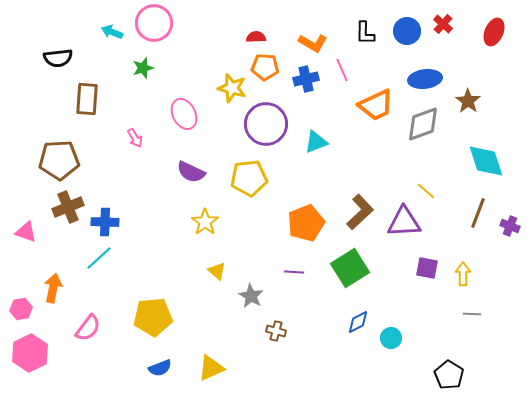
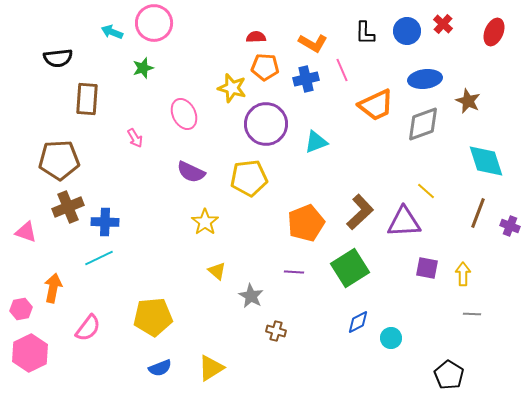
brown star at (468, 101): rotated 10 degrees counterclockwise
cyan line at (99, 258): rotated 16 degrees clockwise
yellow triangle at (211, 368): rotated 8 degrees counterclockwise
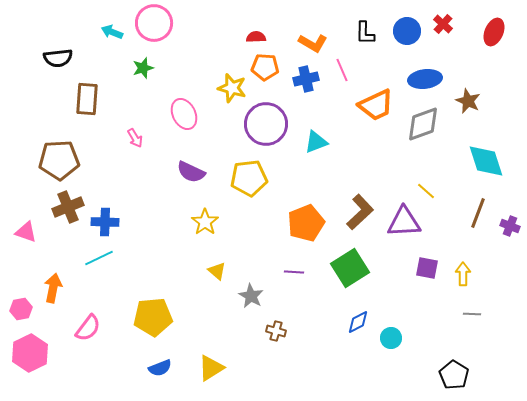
black pentagon at (449, 375): moved 5 px right
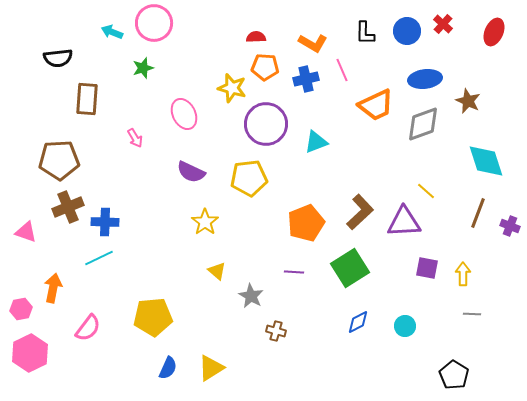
cyan circle at (391, 338): moved 14 px right, 12 px up
blue semicircle at (160, 368): moved 8 px right; rotated 45 degrees counterclockwise
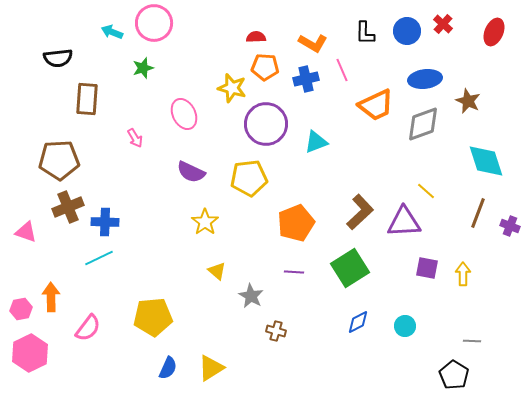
orange pentagon at (306, 223): moved 10 px left
orange arrow at (53, 288): moved 2 px left, 9 px down; rotated 12 degrees counterclockwise
gray line at (472, 314): moved 27 px down
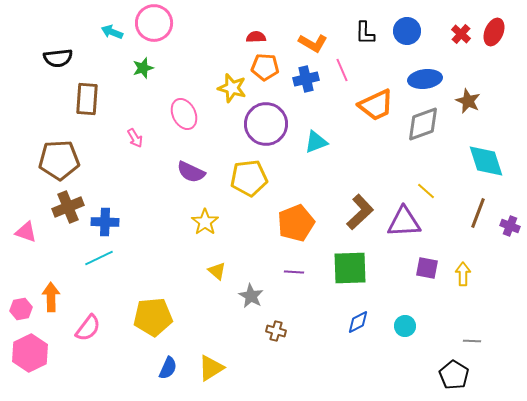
red cross at (443, 24): moved 18 px right, 10 px down
green square at (350, 268): rotated 30 degrees clockwise
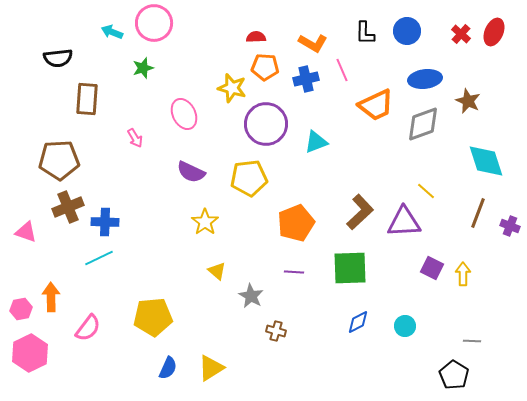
purple square at (427, 268): moved 5 px right; rotated 15 degrees clockwise
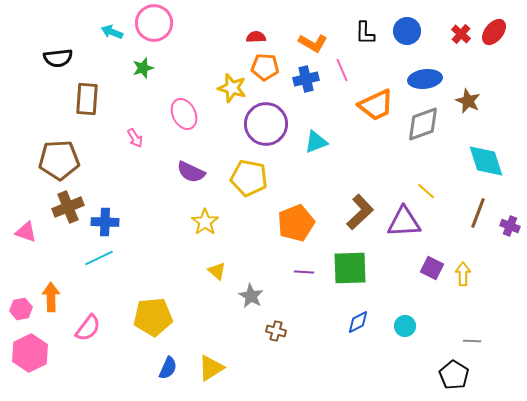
red ellipse at (494, 32): rotated 16 degrees clockwise
yellow pentagon at (249, 178): rotated 18 degrees clockwise
purple line at (294, 272): moved 10 px right
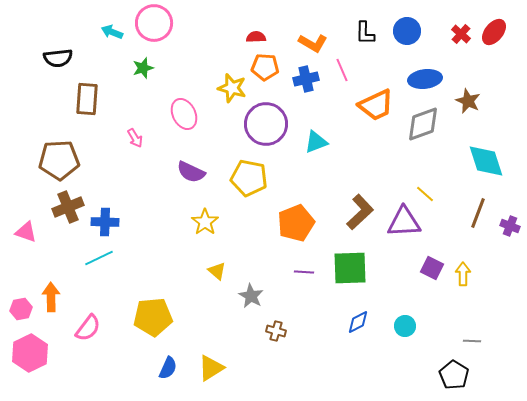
yellow line at (426, 191): moved 1 px left, 3 px down
